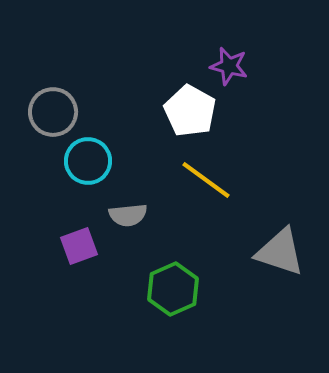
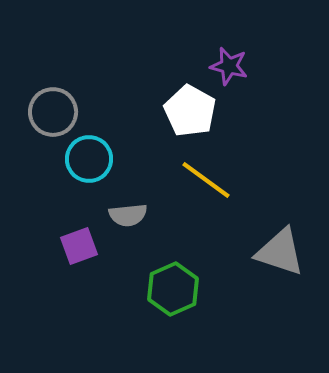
cyan circle: moved 1 px right, 2 px up
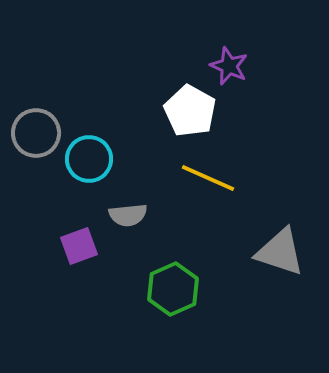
purple star: rotated 9 degrees clockwise
gray circle: moved 17 px left, 21 px down
yellow line: moved 2 px right, 2 px up; rotated 12 degrees counterclockwise
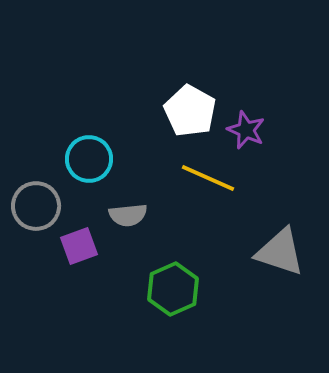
purple star: moved 17 px right, 64 px down
gray circle: moved 73 px down
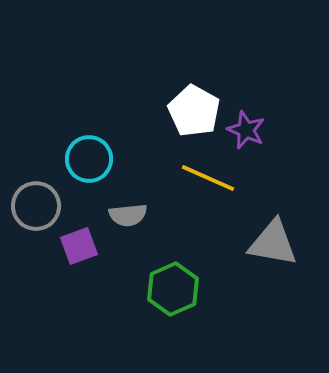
white pentagon: moved 4 px right
gray triangle: moved 7 px left, 9 px up; rotated 8 degrees counterclockwise
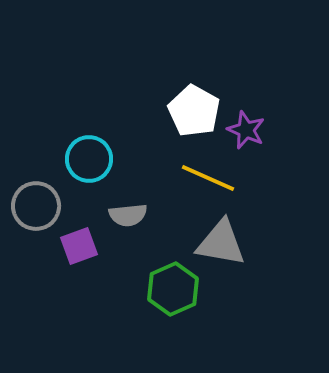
gray triangle: moved 52 px left
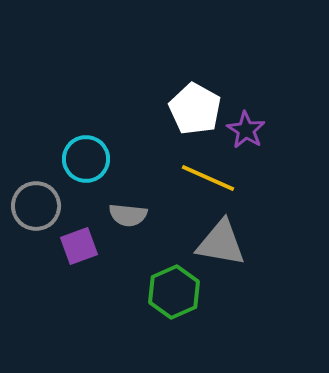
white pentagon: moved 1 px right, 2 px up
purple star: rotated 9 degrees clockwise
cyan circle: moved 3 px left
gray semicircle: rotated 12 degrees clockwise
green hexagon: moved 1 px right, 3 px down
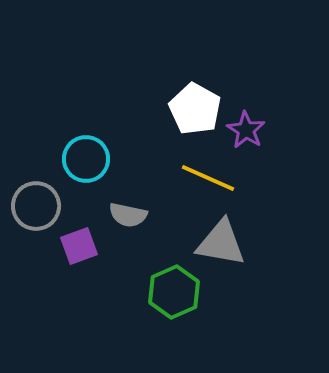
gray semicircle: rotated 6 degrees clockwise
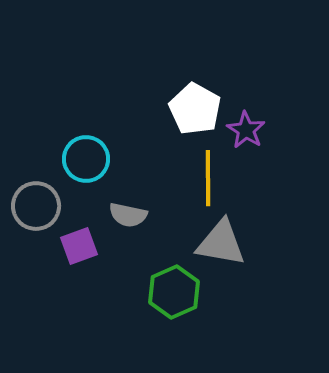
yellow line: rotated 66 degrees clockwise
